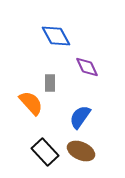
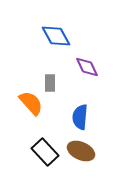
blue semicircle: rotated 30 degrees counterclockwise
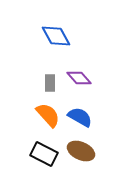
purple diamond: moved 8 px left, 11 px down; rotated 15 degrees counterclockwise
orange semicircle: moved 17 px right, 12 px down
blue semicircle: rotated 115 degrees clockwise
black rectangle: moved 1 px left, 2 px down; rotated 20 degrees counterclockwise
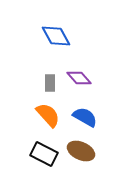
blue semicircle: moved 5 px right
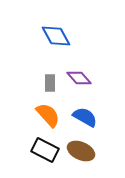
black rectangle: moved 1 px right, 4 px up
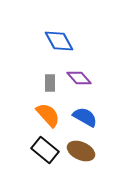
blue diamond: moved 3 px right, 5 px down
black rectangle: rotated 12 degrees clockwise
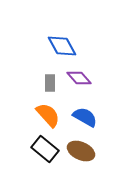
blue diamond: moved 3 px right, 5 px down
black rectangle: moved 1 px up
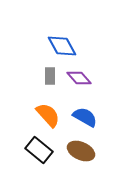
gray rectangle: moved 7 px up
black rectangle: moved 6 px left, 1 px down
